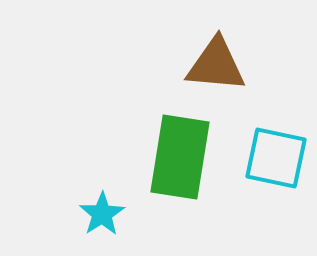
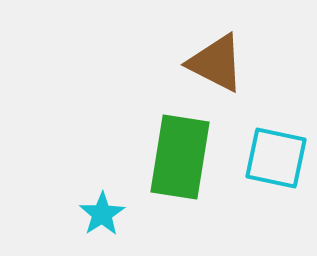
brown triangle: moved 2 px up; rotated 22 degrees clockwise
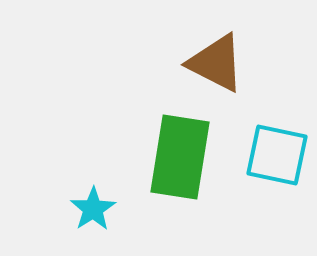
cyan square: moved 1 px right, 3 px up
cyan star: moved 9 px left, 5 px up
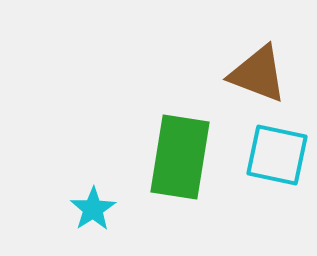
brown triangle: moved 42 px right, 11 px down; rotated 6 degrees counterclockwise
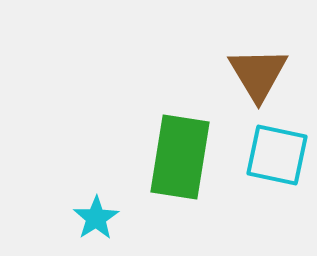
brown triangle: rotated 38 degrees clockwise
cyan star: moved 3 px right, 9 px down
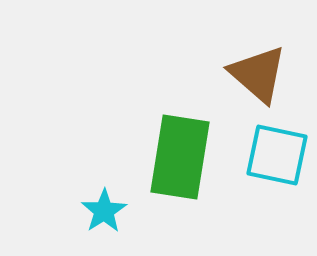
brown triangle: rotated 18 degrees counterclockwise
cyan star: moved 8 px right, 7 px up
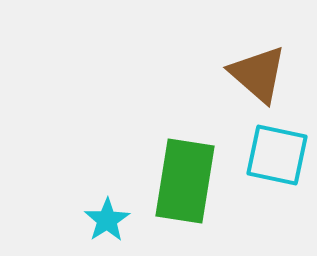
green rectangle: moved 5 px right, 24 px down
cyan star: moved 3 px right, 9 px down
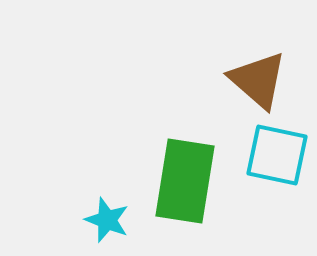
brown triangle: moved 6 px down
cyan star: rotated 18 degrees counterclockwise
